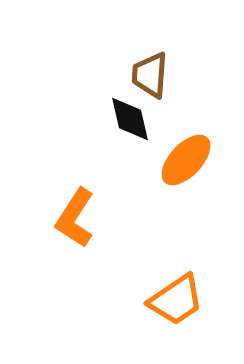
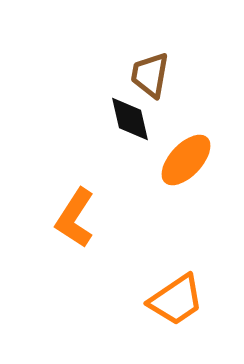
brown trapezoid: rotated 6 degrees clockwise
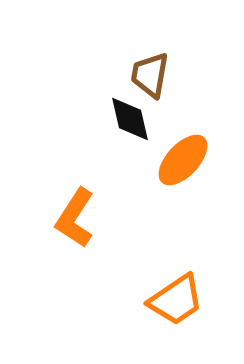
orange ellipse: moved 3 px left
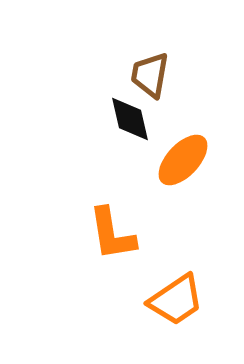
orange L-shape: moved 37 px right, 16 px down; rotated 42 degrees counterclockwise
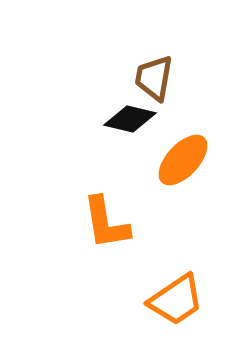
brown trapezoid: moved 4 px right, 3 px down
black diamond: rotated 63 degrees counterclockwise
orange L-shape: moved 6 px left, 11 px up
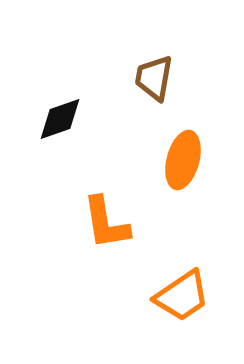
black diamond: moved 70 px left; rotated 33 degrees counterclockwise
orange ellipse: rotated 28 degrees counterclockwise
orange trapezoid: moved 6 px right, 4 px up
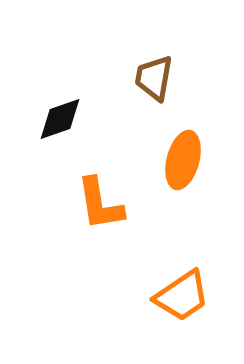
orange L-shape: moved 6 px left, 19 px up
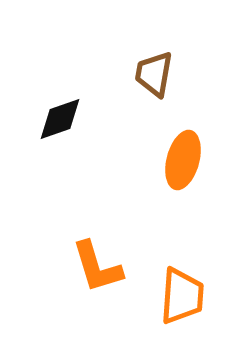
brown trapezoid: moved 4 px up
orange L-shape: moved 3 px left, 63 px down; rotated 8 degrees counterclockwise
orange trapezoid: rotated 52 degrees counterclockwise
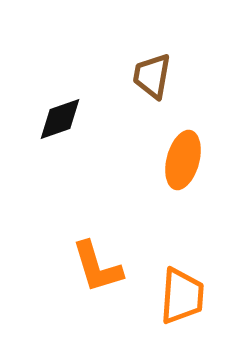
brown trapezoid: moved 2 px left, 2 px down
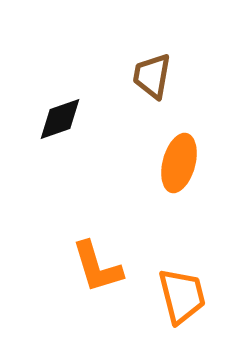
orange ellipse: moved 4 px left, 3 px down
orange trapezoid: rotated 18 degrees counterclockwise
